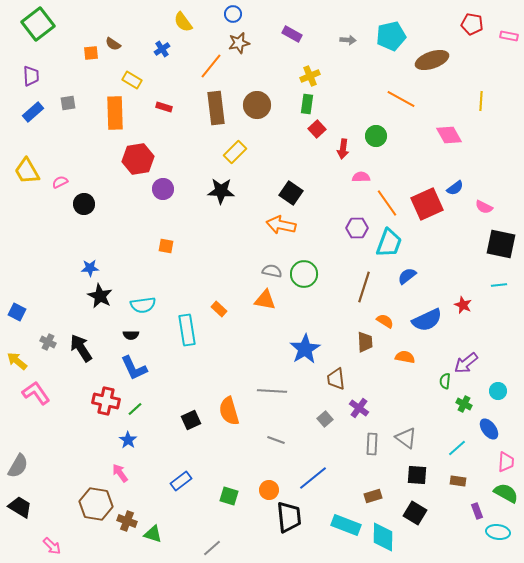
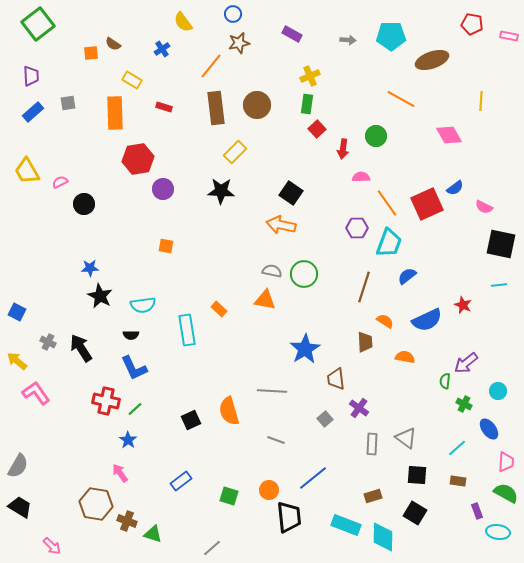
cyan pentagon at (391, 36): rotated 12 degrees clockwise
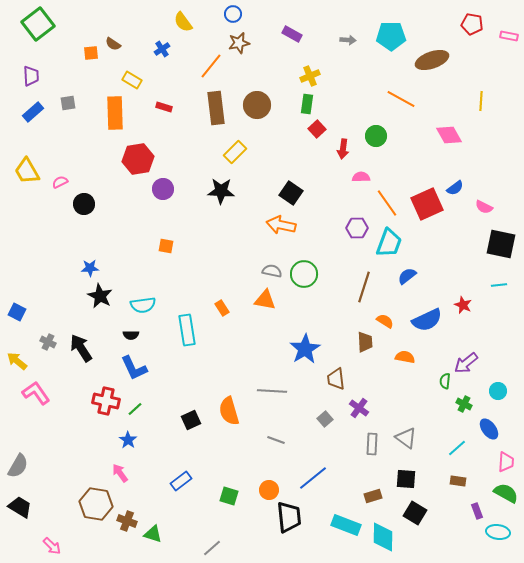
orange rectangle at (219, 309): moved 3 px right, 1 px up; rotated 14 degrees clockwise
black square at (417, 475): moved 11 px left, 4 px down
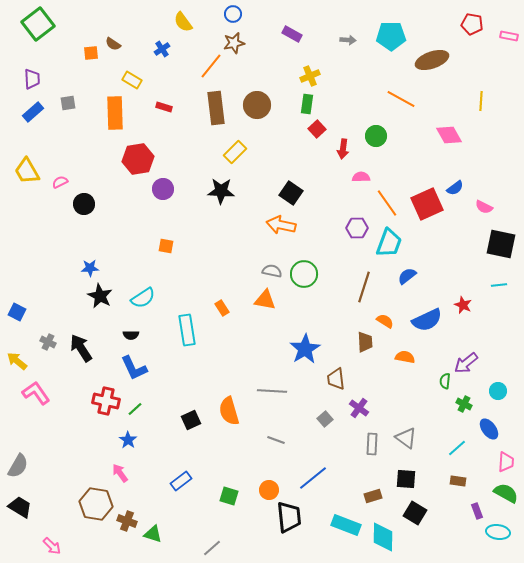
brown star at (239, 43): moved 5 px left
purple trapezoid at (31, 76): moved 1 px right, 3 px down
cyan semicircle at (143, 305): moved 7 px up; rotated 25 degrees counterclockwise
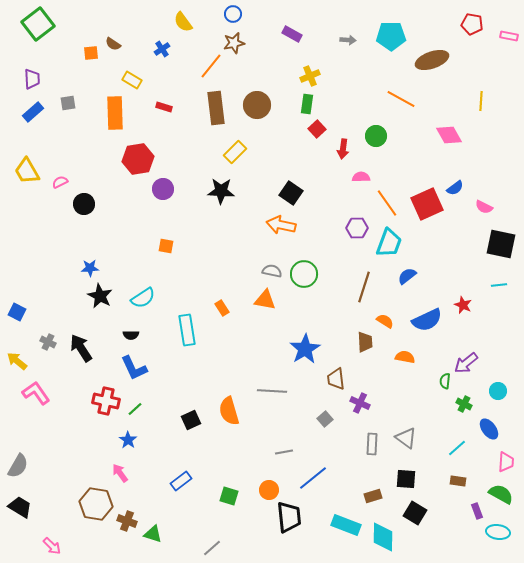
purple cross at (359, 408): moved 1 px right, 5 px up; rotated 12 degrees counterclockwise
gray line at (276, 440): moved 8 px right, 12 px down; rotated 30 degrees counterclockwise
green semicircle at (506, 493): moved 5 px left, 1 px down
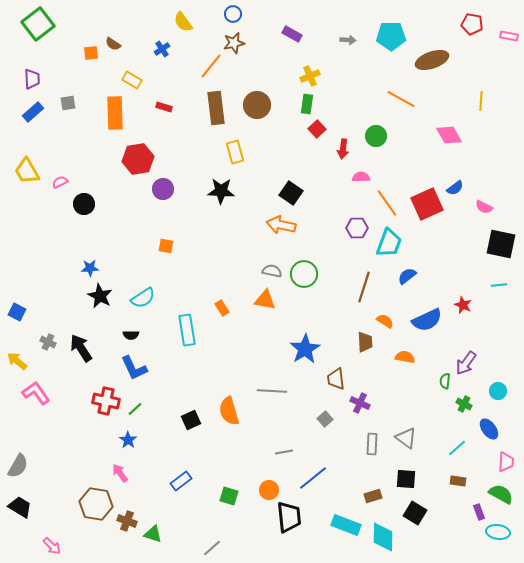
yellow rectangle at (235, 152): rotated 60 degrees counterclockwise
purple arrow at (466, 363): rotated 15 degrees counterclockwise
purple rectangle at (477, 511): moved 2 px right, 1 px down
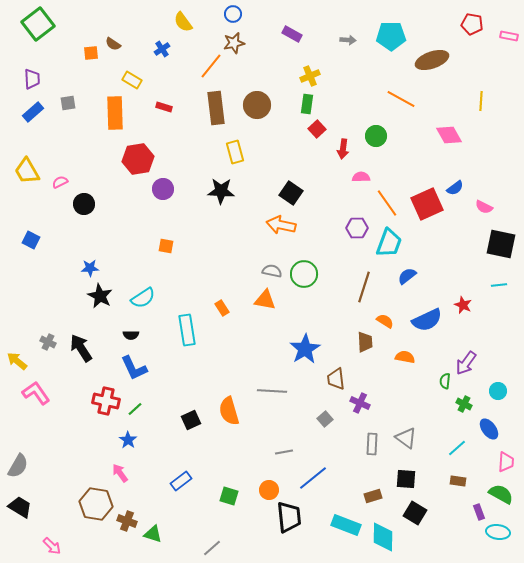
blue square at (17, 312): moved 14 px right, 72 px up
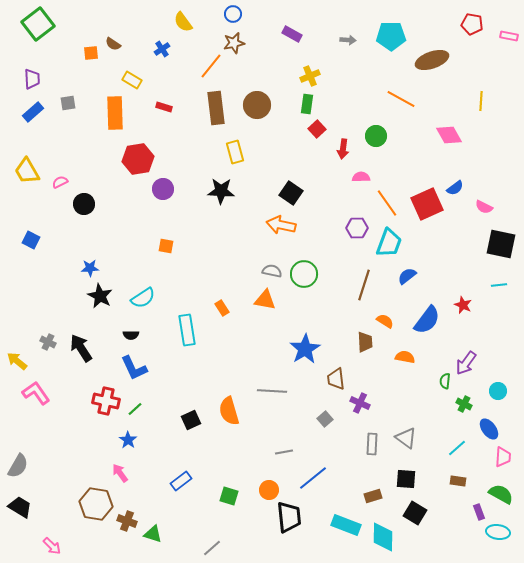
brown line at (364, 287): moved 2 px up
blue semicircle at (427, 320): rotated 28 degrees counterclockwise
pink trapezoid at (506, 462): moved 3 px left, 5 px up
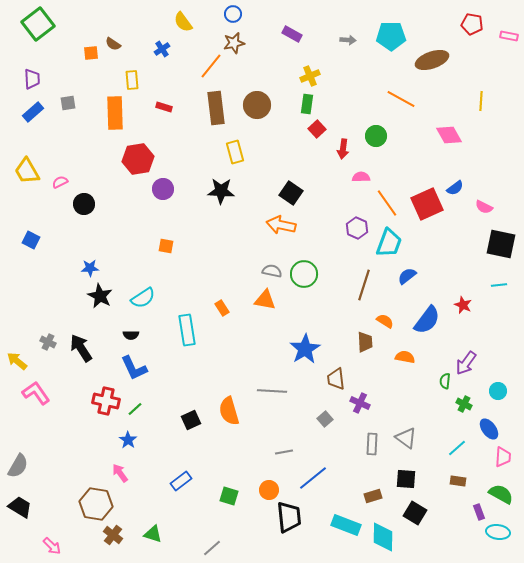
yellow rectangle at (132, 80): rotated 54 degrees clockwise
purple hexagon at (357, 228): rotated 25 degrees clockwise
brown cross at (127, 521): moved 14 px left, 14 px down; rotated 18 degrees clockwise
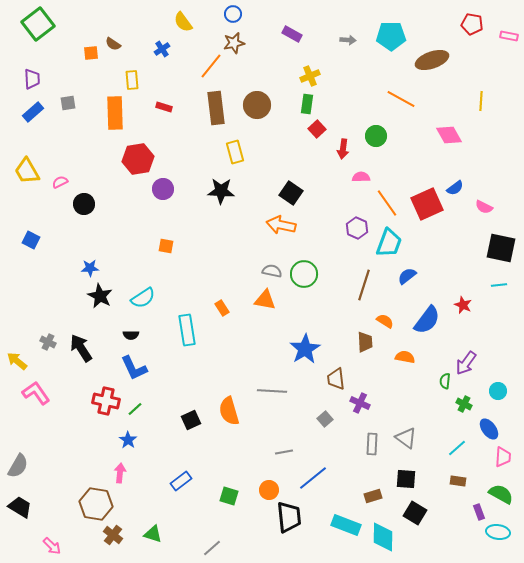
black square at (501, 244): moved 4 px down
pink arrow at (120, 473): rotated 42 degrees clockwise
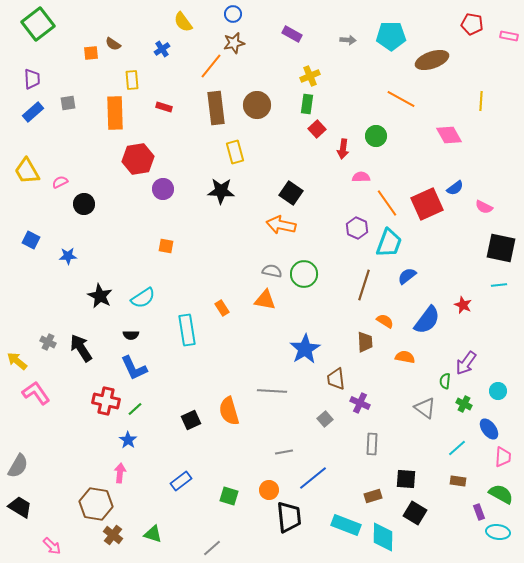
blue star at (90, 268): moved 22 px left, 12 px up
gray triangle at (406, 438): moved 19 px right, 30 px up
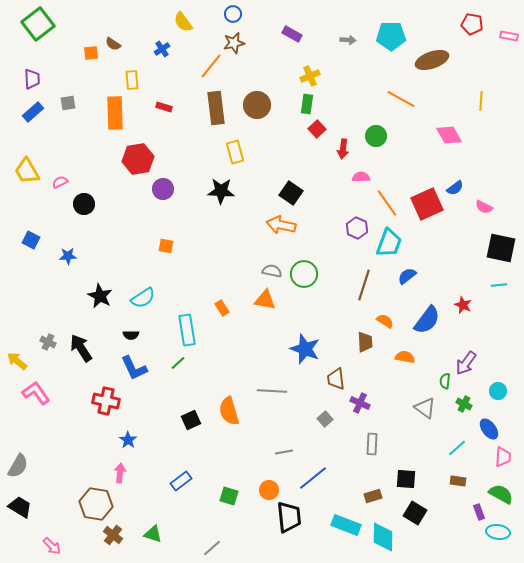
blue star at (305, 349): rotated 20 degrees counterclockwise
green line at (135, 409): moved 43 px right, 46 px up
